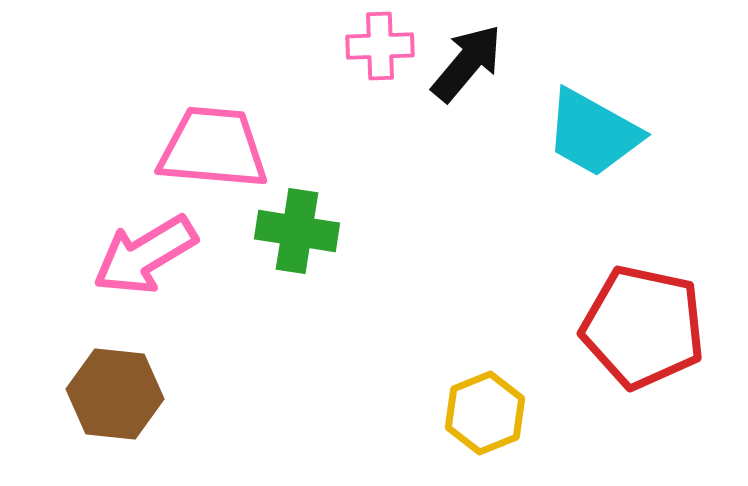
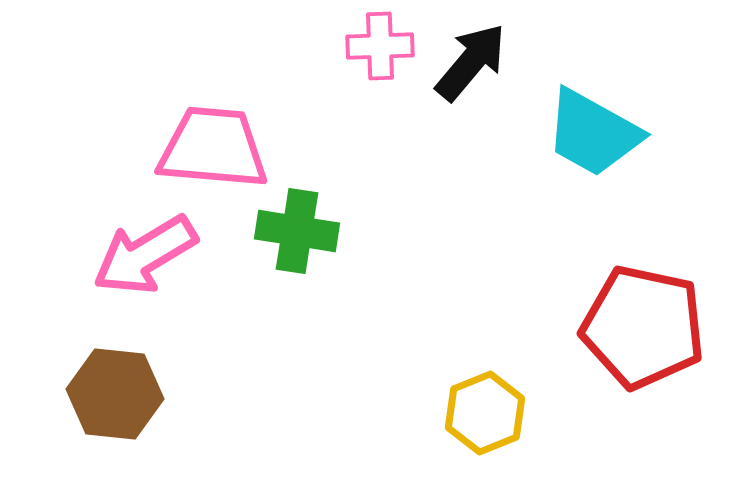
black arrow: moved 4 px right, 1 px up
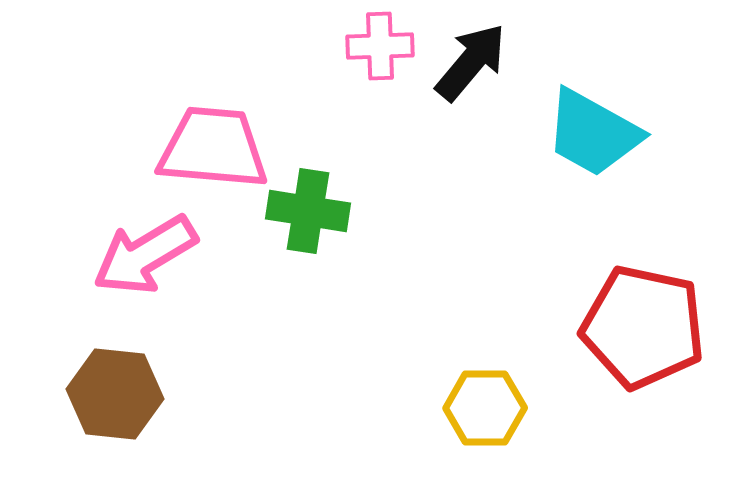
green cross: moved 11 px right, 20 px up
yellow hexagon: moved 5 px up; rotated 22 degrees clockwise
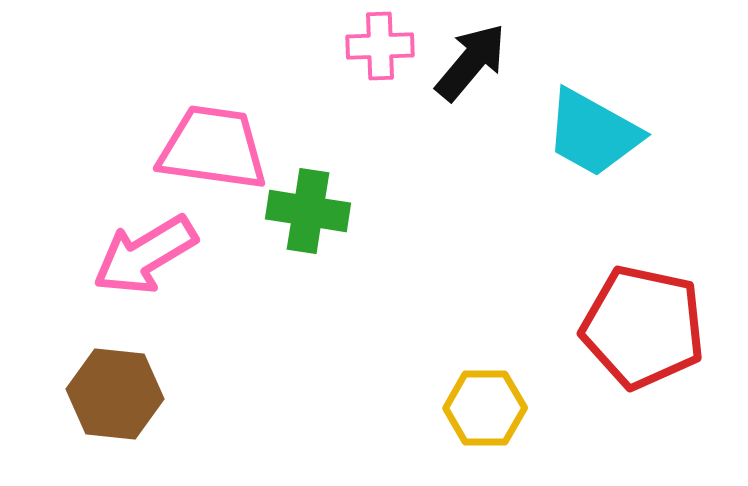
pink trapezoid: rotated 3 degrees clockwise
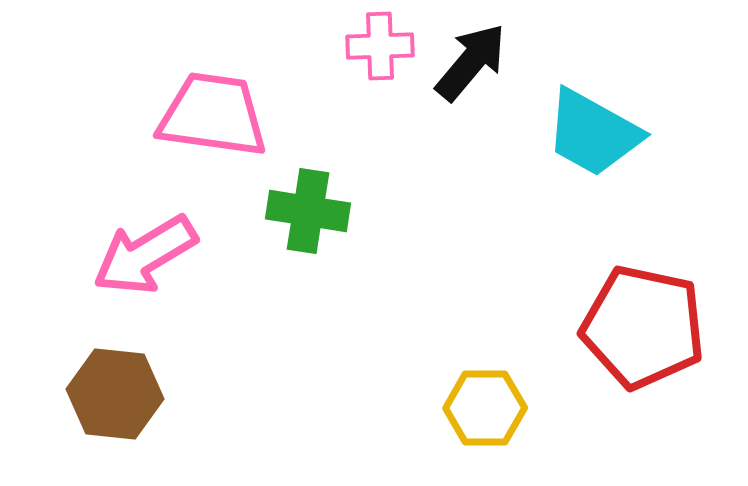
pink trapezoid: moved 33 px up
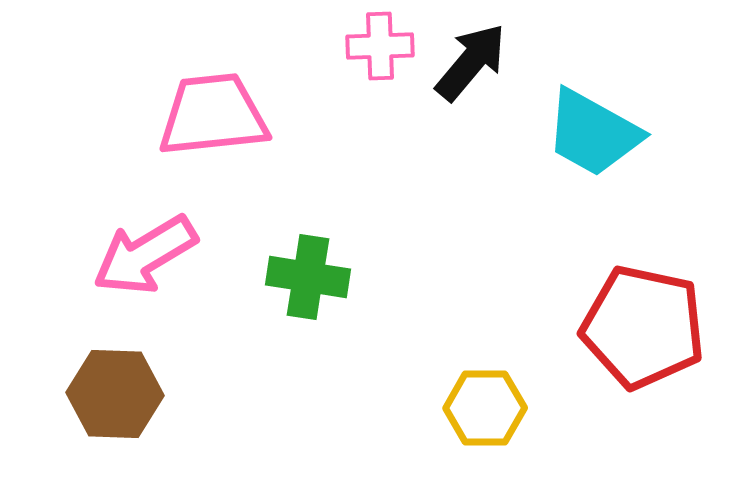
pink trapezoid: rotated 14 degrees counterclockwise
green cross: moved 66 px down
brown hexagon: rotated 4 degrees counterclockwise
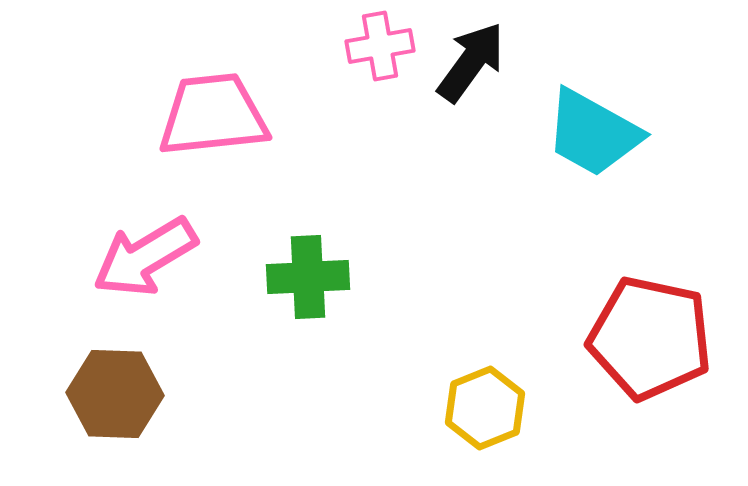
pink cross: rotated 8 degrees counterclockwise
black arrow: rotated 4 degrees counterclockwise
pink arrow: moved 2 px down
green cross: rotated 12 degrees counterclockwise
red pentagon: moved 7 px right, 11 px down
yellow hexagon: rotated 22 degrees counterclockwise
